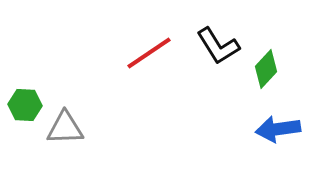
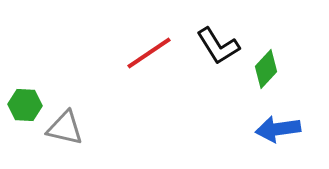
gray triangle: rotated 15 degrees clockwise
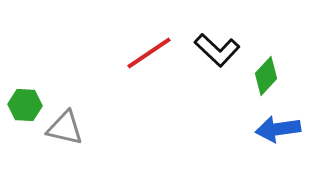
black L-shape: moved 1 px left, 4 px down; rotated 15 degrees counterclockwise
green diamond: moved 7 px down
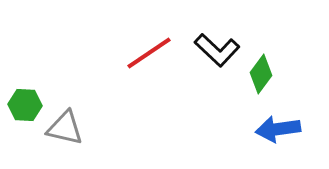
green diamond: moved 5 px left, 2 px up; rotated 6 degrees counterclockwise
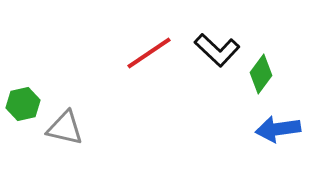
green hexagon: moved 2 px left, 1 px up; rotated 16 degrees counterclockwise
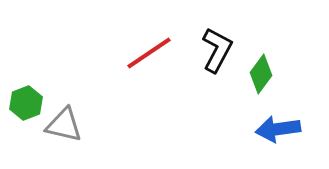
black L-shape: rotated 105 degrees counterclockwise
green hexagon: moved 3 px right, 1 px up; rotated 8 degrees counterclockwise
gray triangle: moved 1 px left, 3 px up
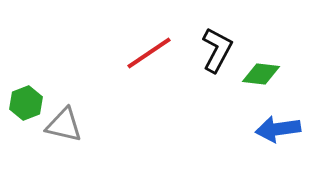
green diamond: rotated 60 degrees clockwise
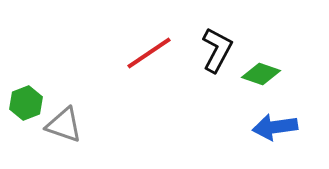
green diamond: rotated 12 degrees clockwise
gray triangle: rotated 6 degrees clockwise
blue arrow: moved 3 px left, 2 px up
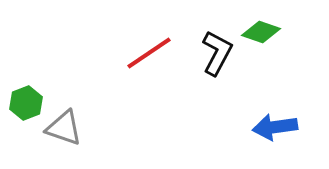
black L-shape: moved 3 px down
green diamond: moved 42 px up
gray triangle: moved 3 px down
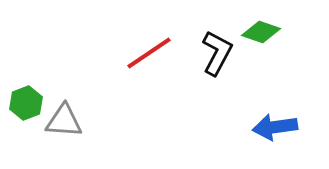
gray triangle: moved 7 px up; rotated 15 degrees counterclockwise
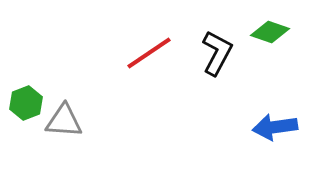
green diamond: moved 9 px right
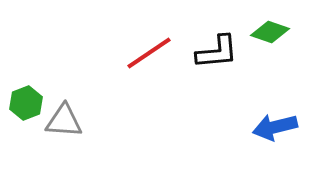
black L-shape: moved 1 px up; rotated 57 degrees clockwise
blue arrow: rotated 6 degrees counterclockwise
